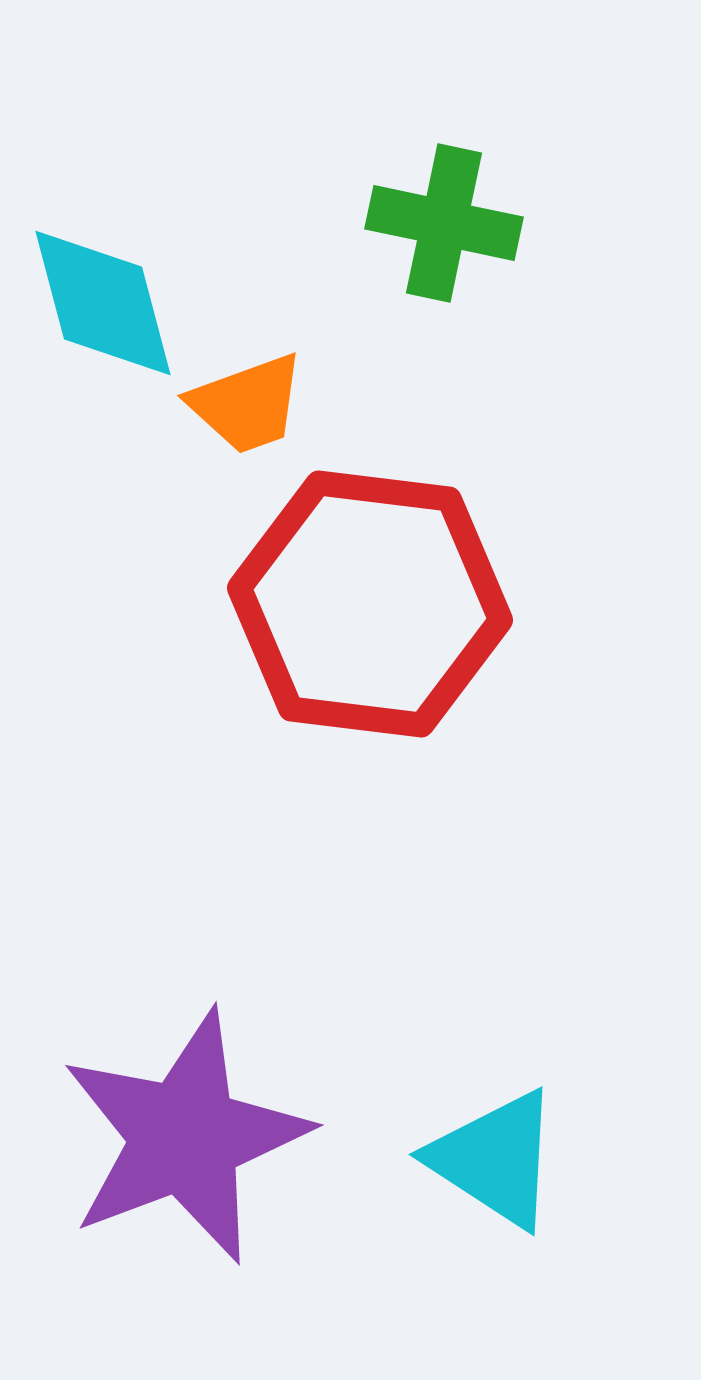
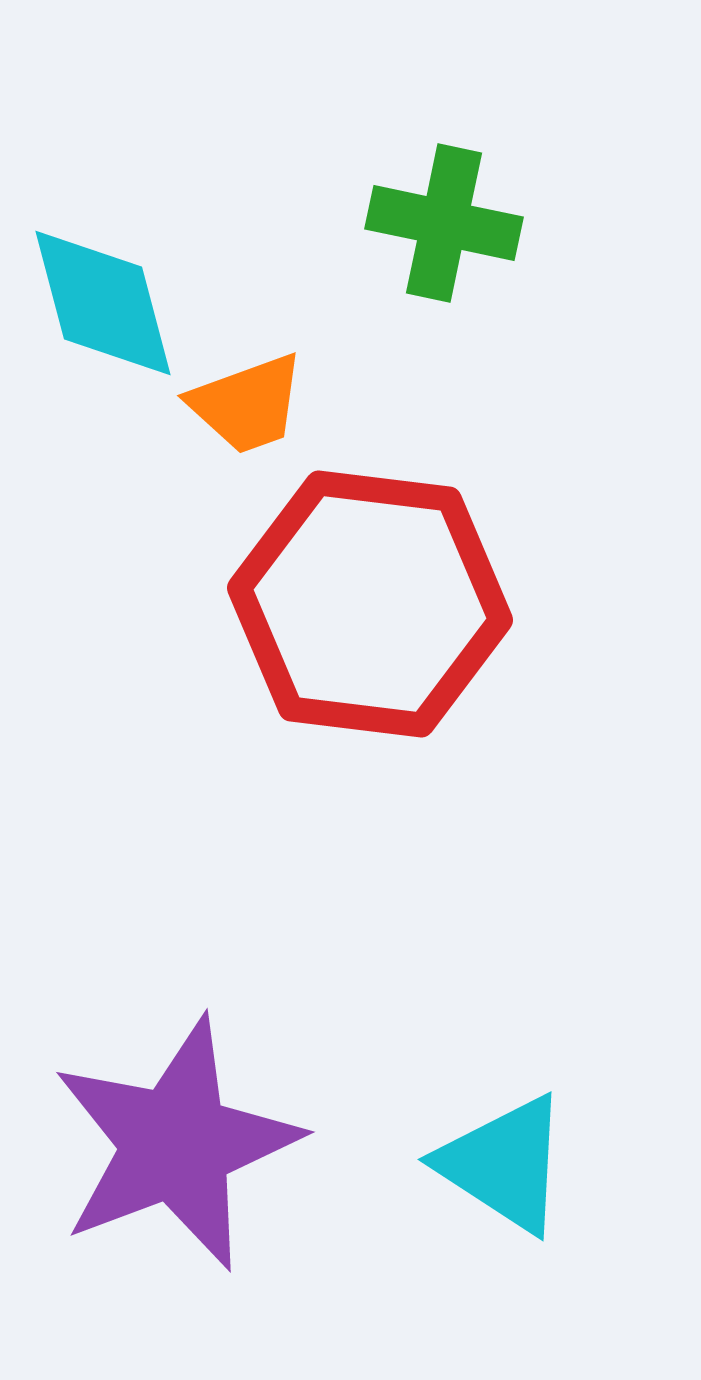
purple star: moved 9 px left, 7 px down
cyan triangle: moved 9 px right, 5 px down
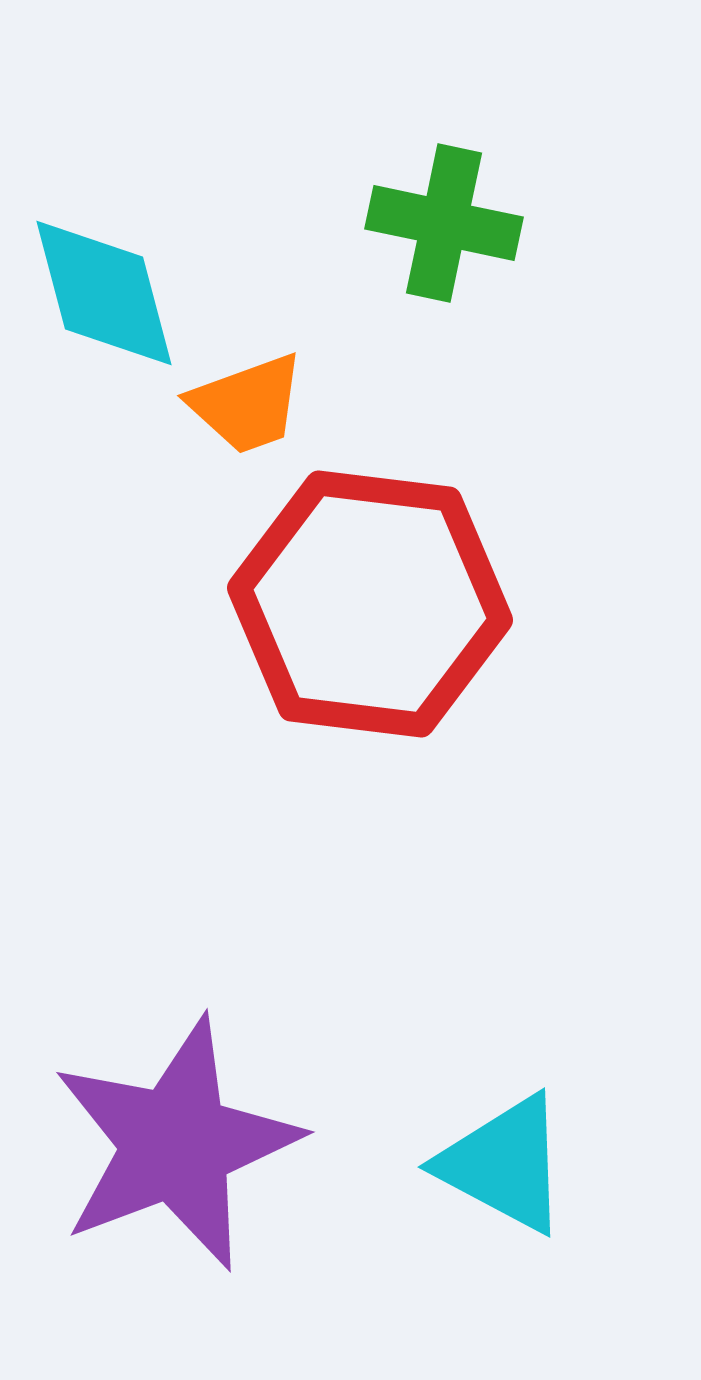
cyan diamond: moved 1 px right, 10 px up
cyan triangle: rotated 5 degrees counterclockwise
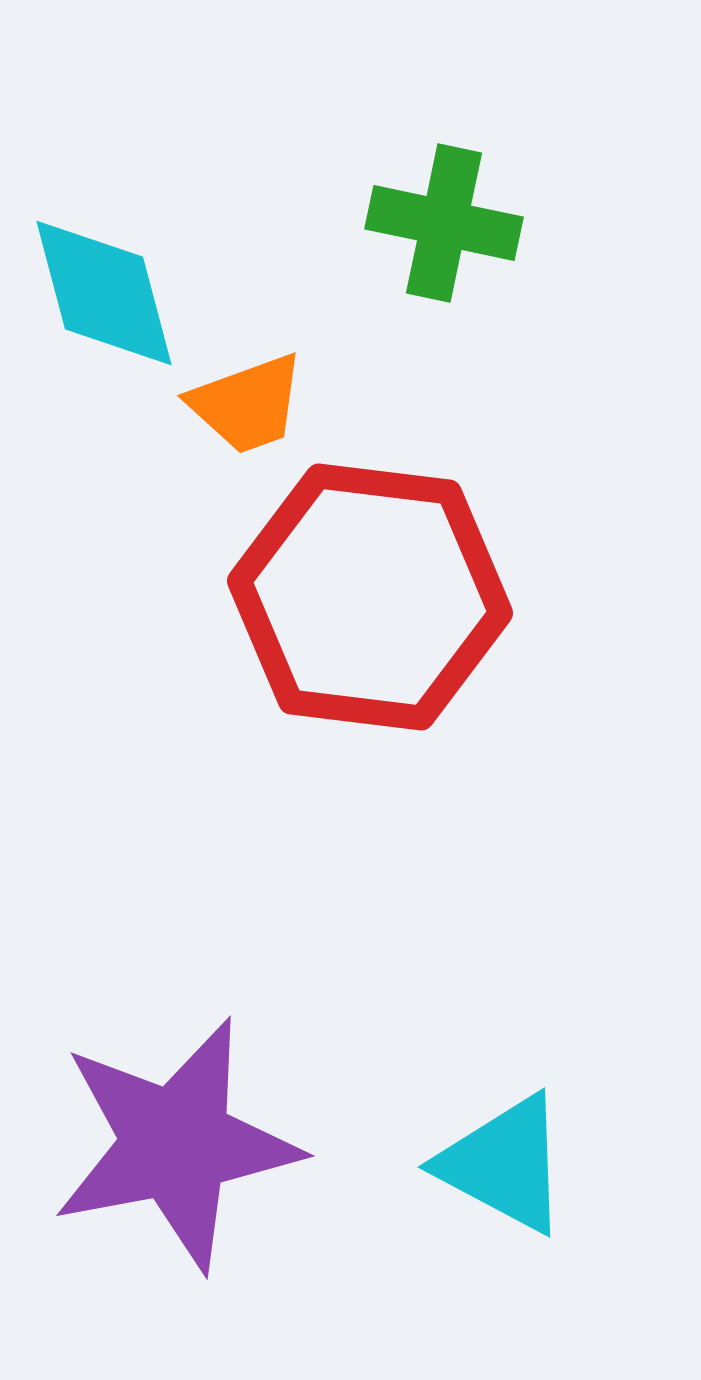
red hexagon: moved 7 px up
purple star: rotated 10 degrees clockwise
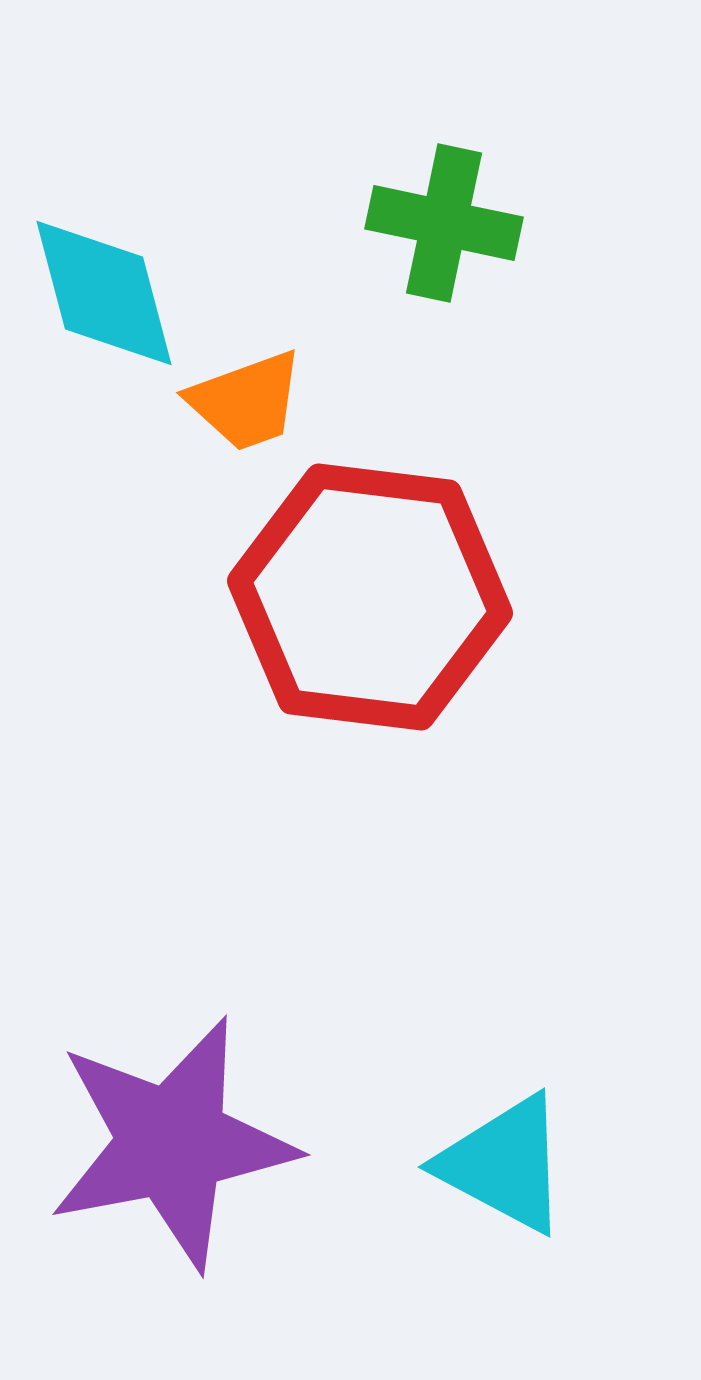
orange trapezoid: moved 1 px left, 3 px up
purple star: moved 4 px left, 1 px up
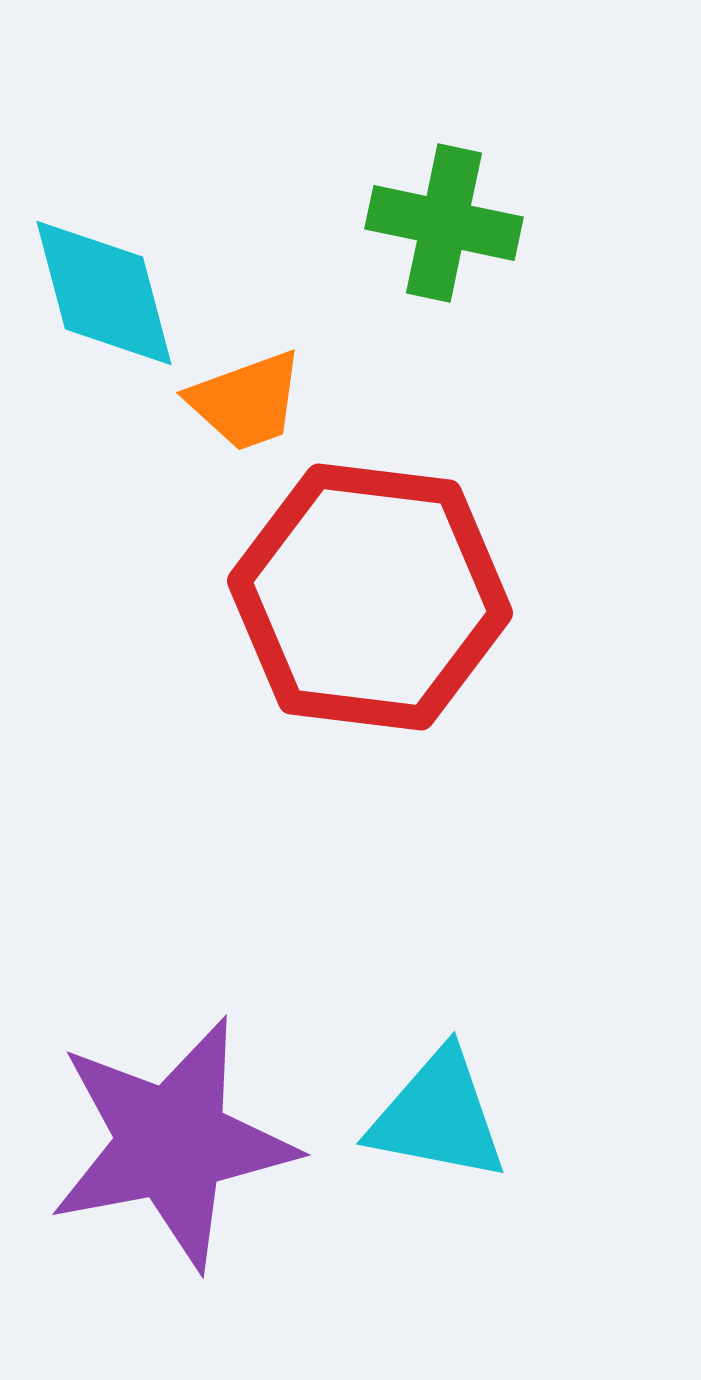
cyan triangle: moved 66 px left, 48 px up; rotated 17 degrees counterclockwise
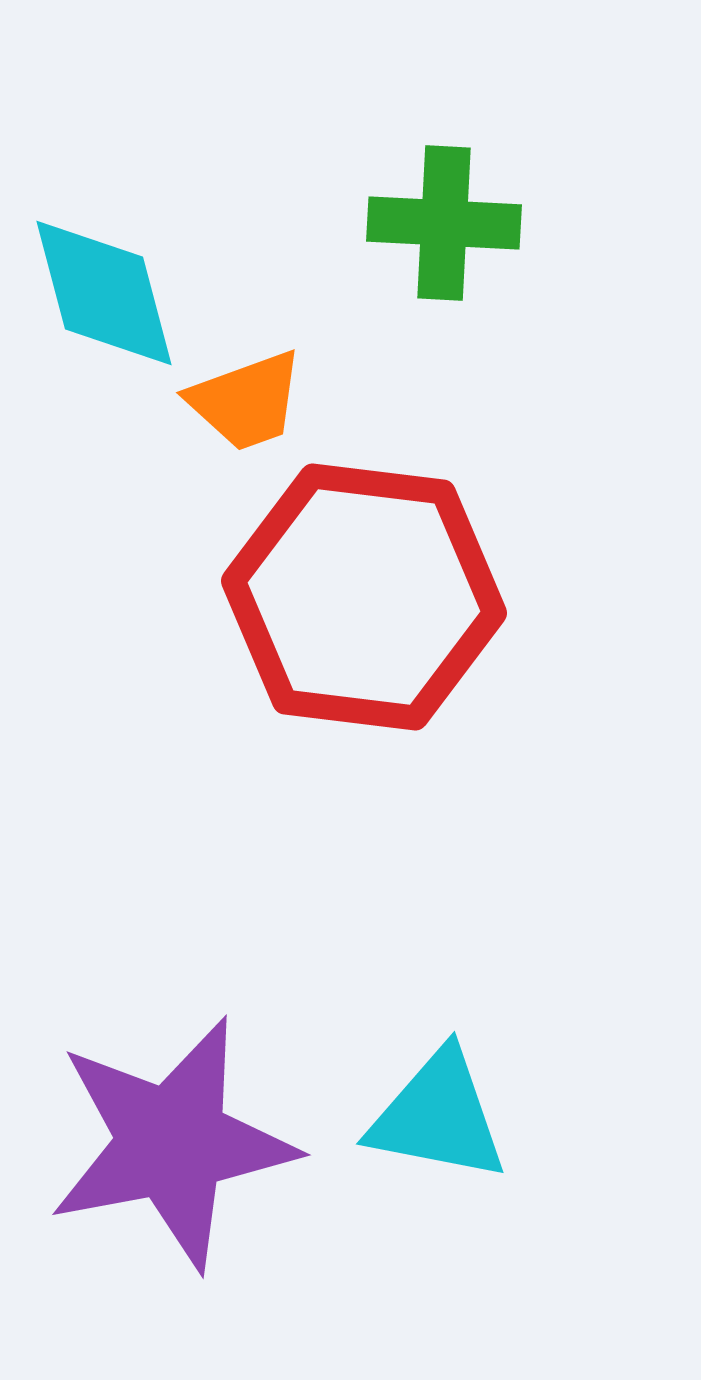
green cross: rotated 9 degrees counterclockwise
red hexagon: moved 6 px left
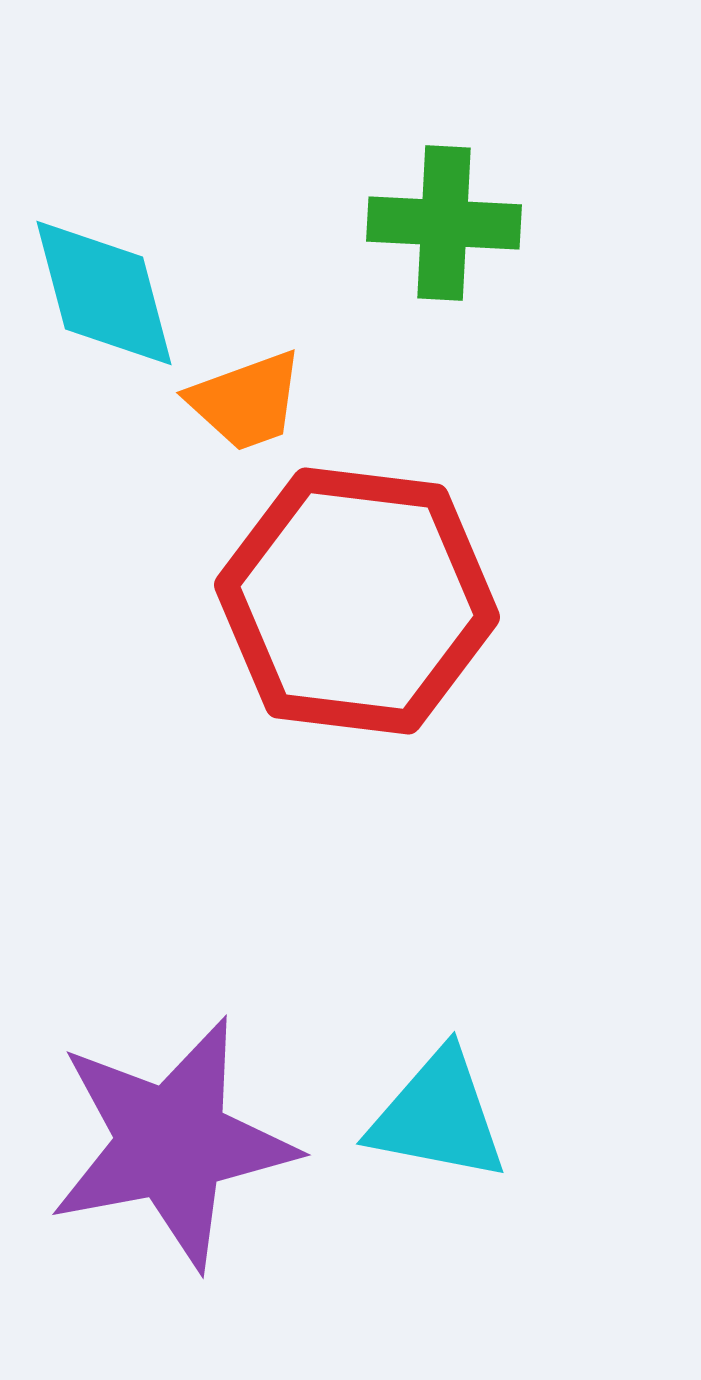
red hexagon: moved 7 px left, 4 px down
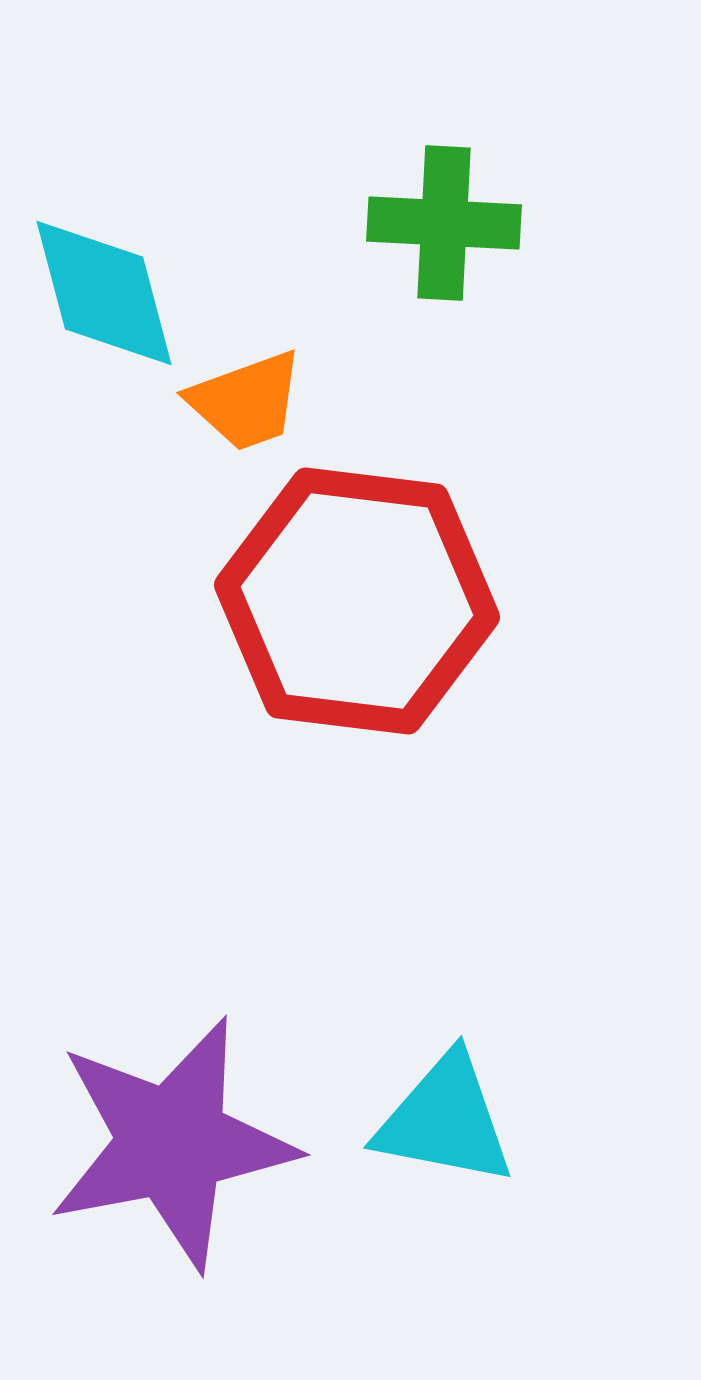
cyan triangle: moved 7 px right, 4 px down
